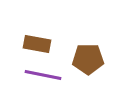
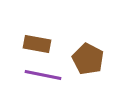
brown pentagon: rotated 28 degrees clockwise
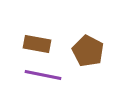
brown pentagon: moved 8 px up
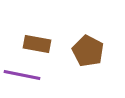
purple line: moved 21 px left
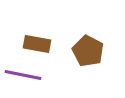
purple line: moved 1 px right
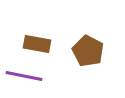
purple line: moved 1 px right, 1 px down
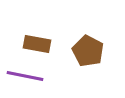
purple line: moved 1 px right
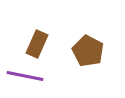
brown rectangle: rotated 76 degrees counterclockwise
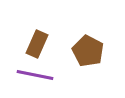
purple line: moved 10 px right, 1 px up
